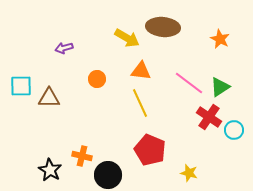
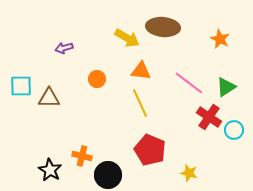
green triangle: moved 6 px right
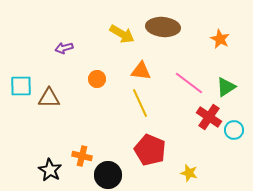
yellow arrow: moved 5 px left, 4 px up
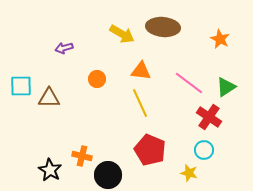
cyan circle: moved 30 px left, 20 px down
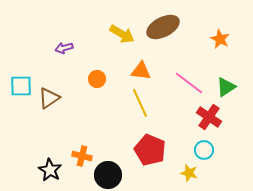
brown ellipse: rotated 32 degrees counterclockwise
brown triangle: rotated 35 degrees counterclockwise
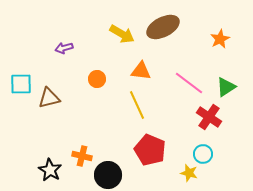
orange star: rotated 18 degrees clockwise
cyan square: moved 2 px up
brown triangle: rotated 20 degrees clockwise
yellow line: moved 3 px left, 2 px down
cyan circle: moved 1 px left, 4 px down
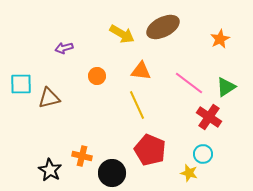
orange circle: moved 3 px up
black circle: moved 4 px right, 2 px up
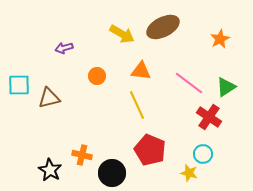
cyan square: moved 2 px left, 1 px down
orange cross: moved 1 px up
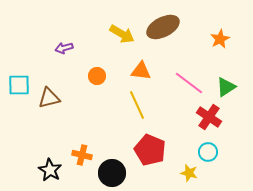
cyan circle: moved 5 px right, 2 px up
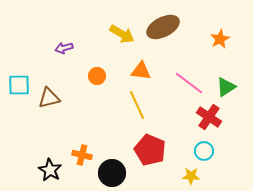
cyan circle: moved 4 px left, 1 px up
yellow star: moved 2 px right, 3 px down; rotated 12 degrees counterclockwise
